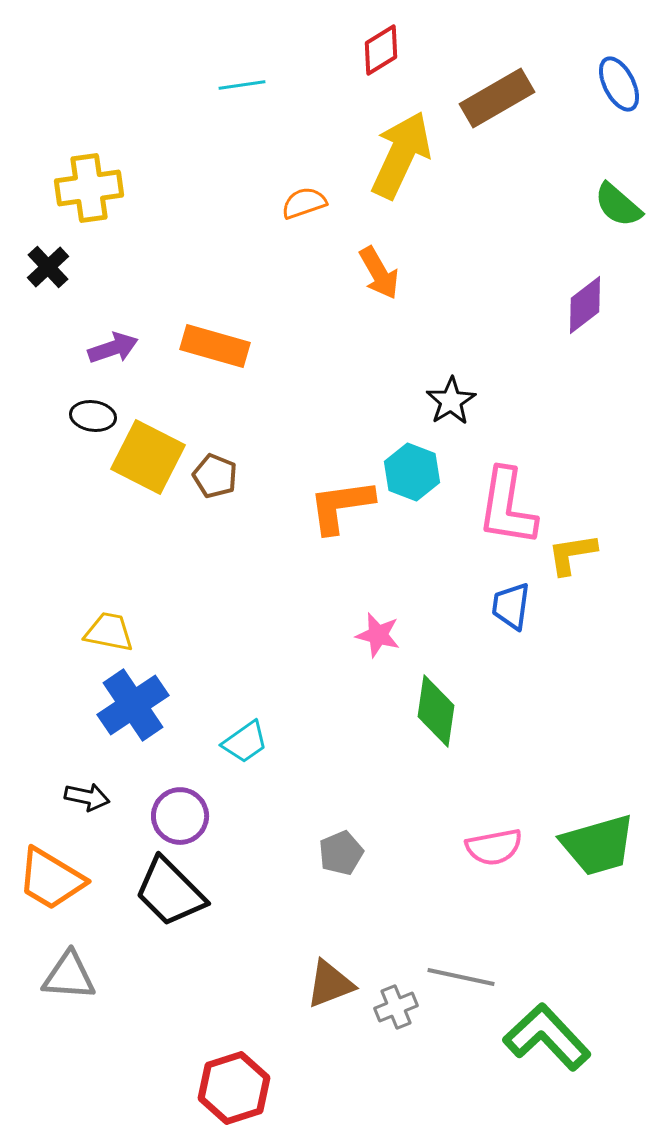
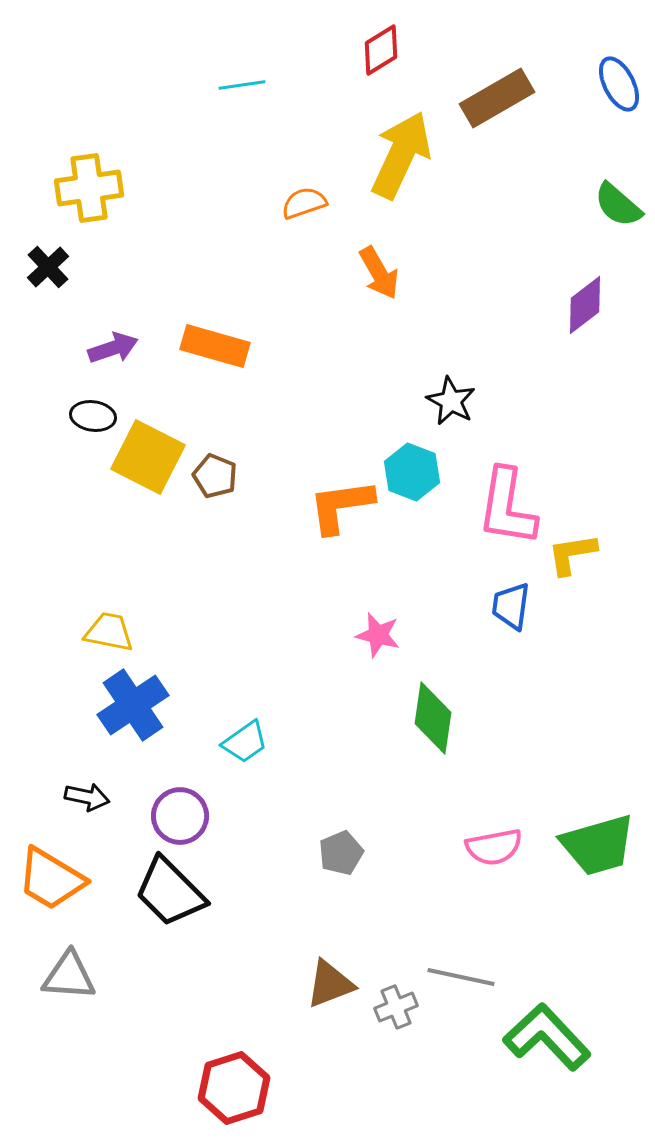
black star: rotated 12 degrees counterclockwise
green diamond: moved 3 px left, 7 px down
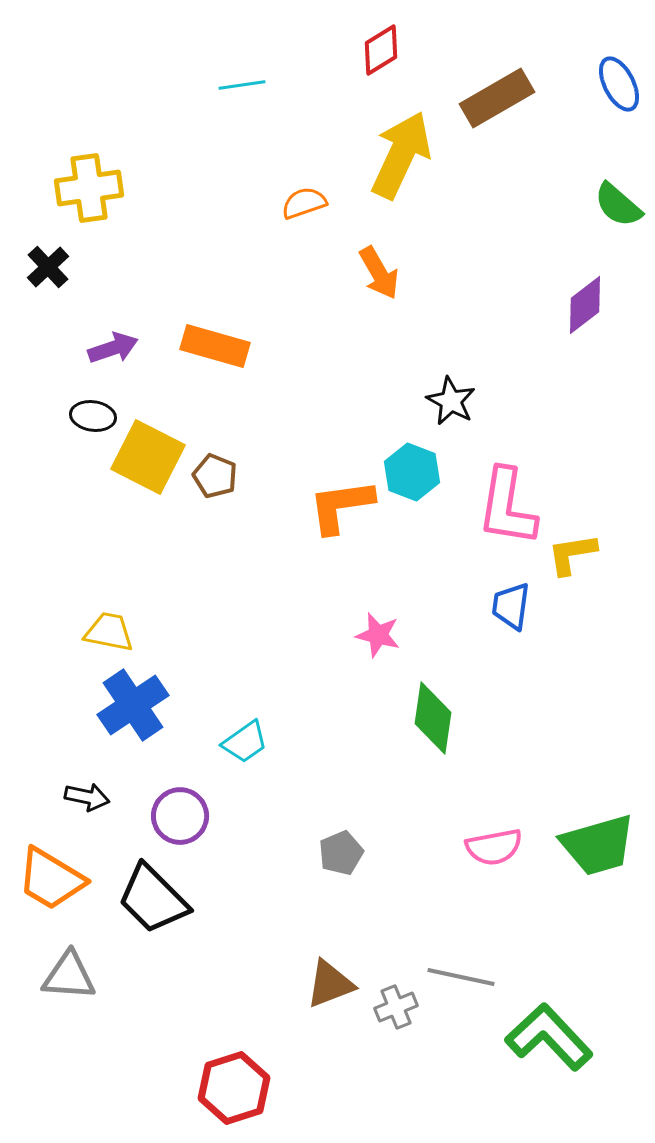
black trapezoid: moved 17 px left, 7 px down
green L-shape: moved 2 px right
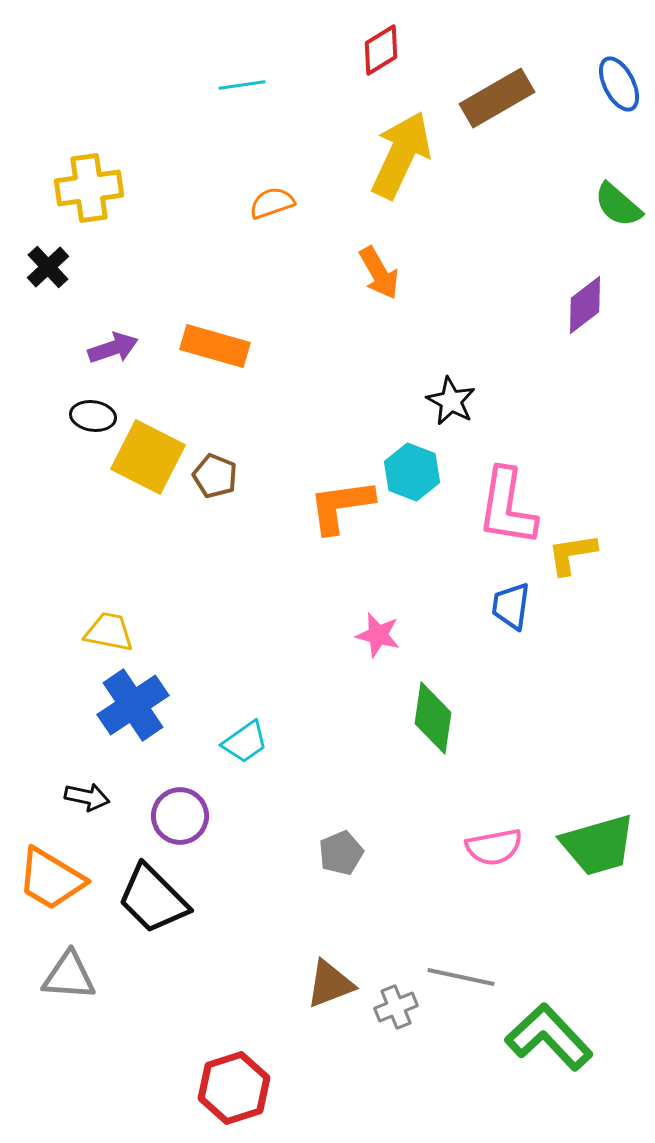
orange semicircle: moved 32 px left
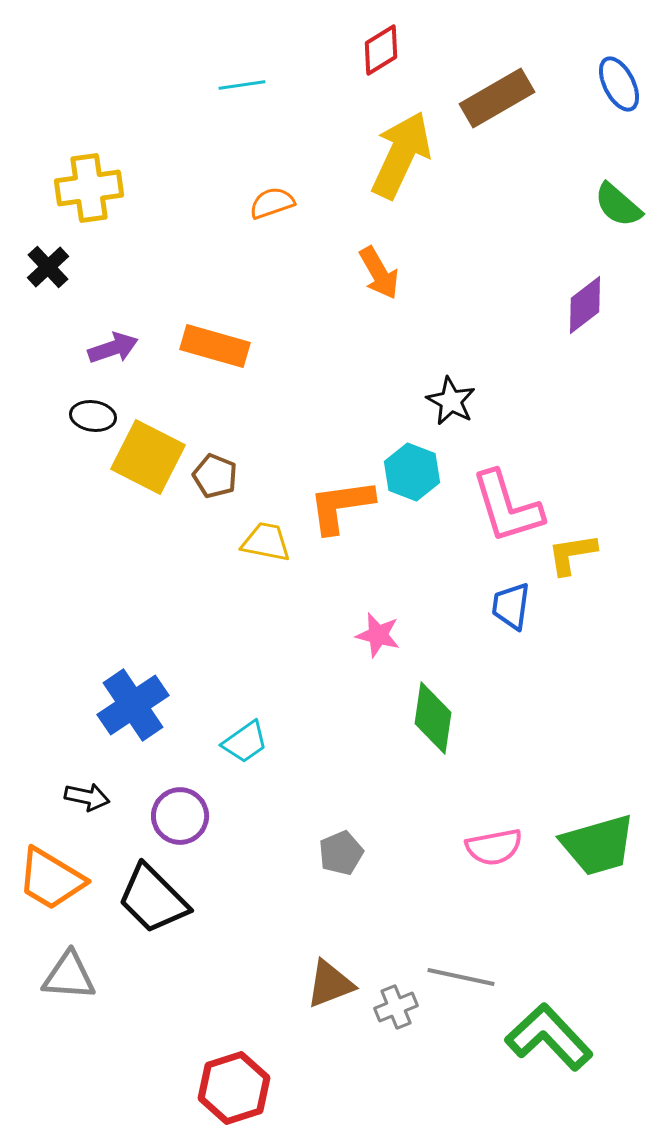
pink L-shape: rotated 26 degrees counterclockwise
yellow trapezoid: moved 157 px right, 90 px up
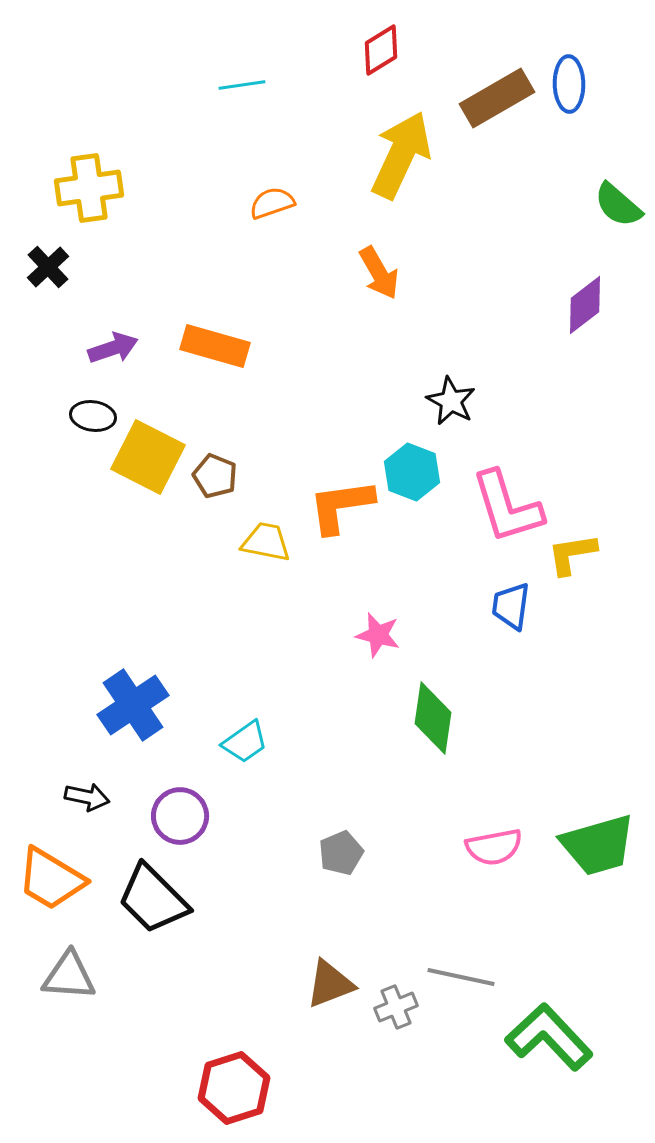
blue ellipse: moved 50 px left; rotated 26 degrees clockwise
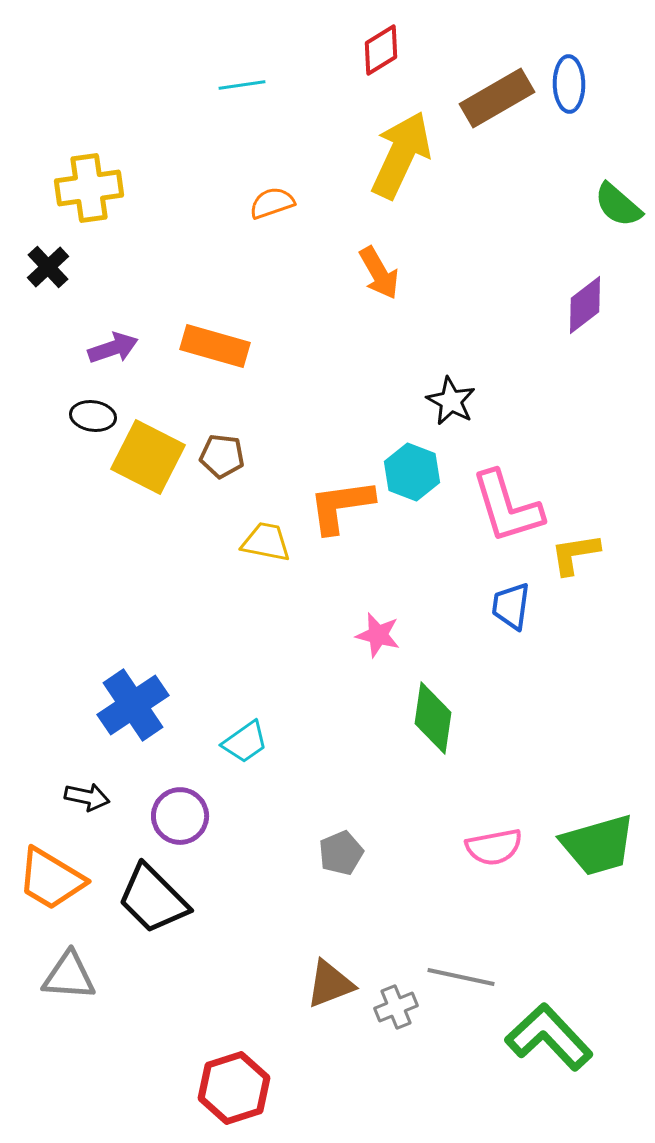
brown pentagon: moved 7 px right, 20 px up; rotated 15 degrees counterclockwise
yellow L-shape: moved 3 px right
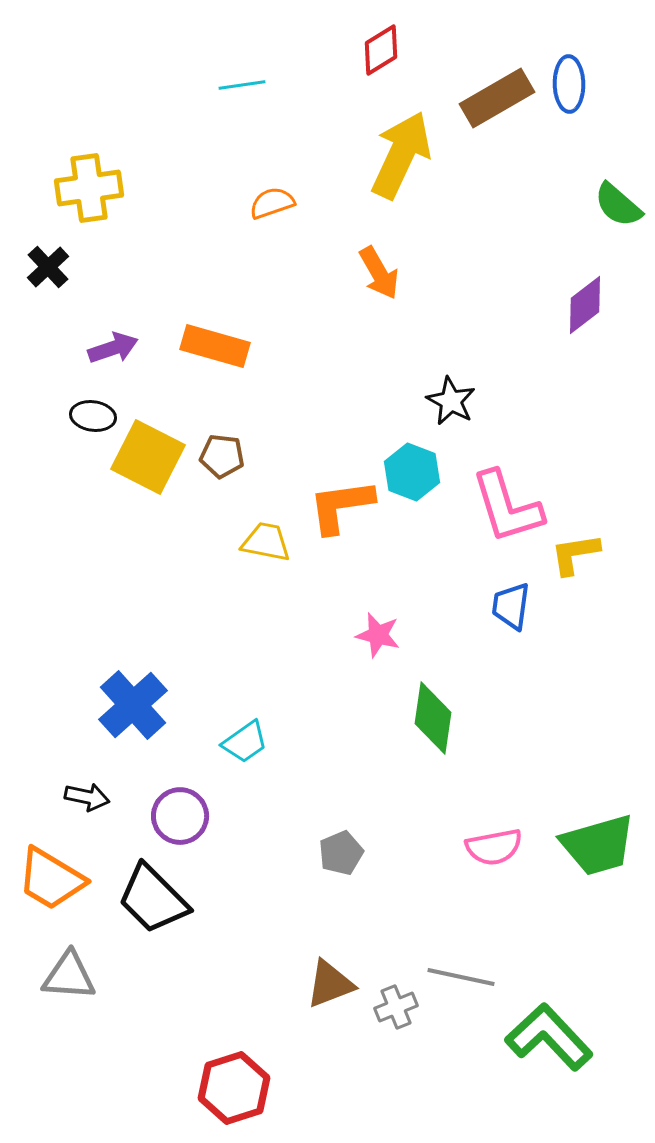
blue cross: rotated 8 degrees counterclockwise
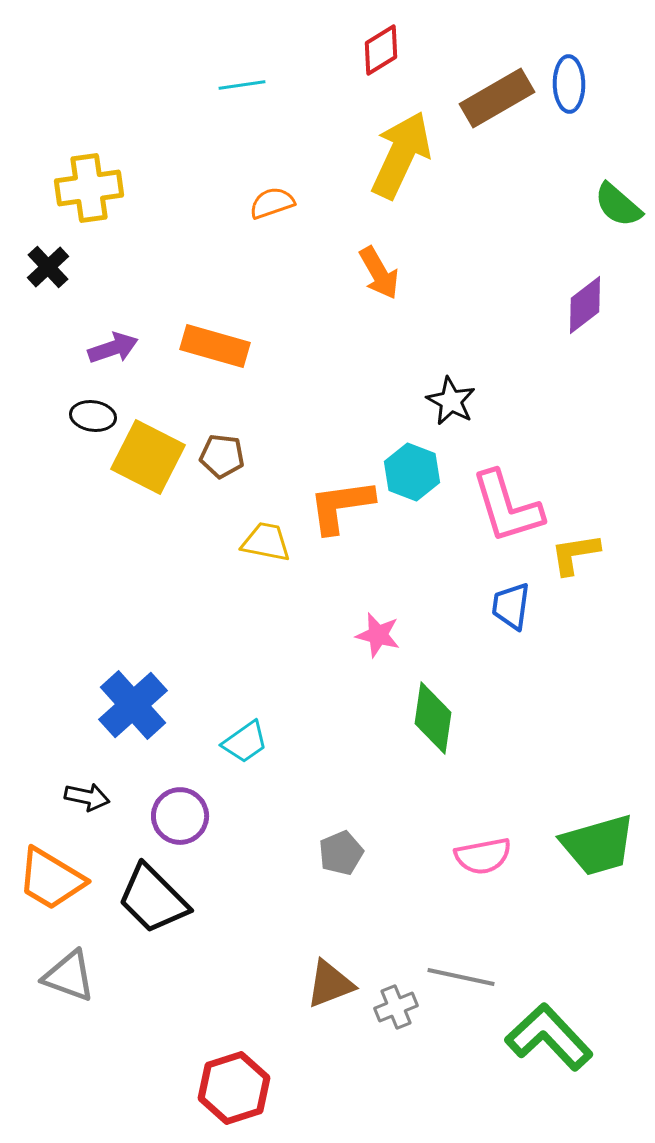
pink semicircle: moved 11 px left, 9 px down
gray triangle: rotated 16 degrees clockwise
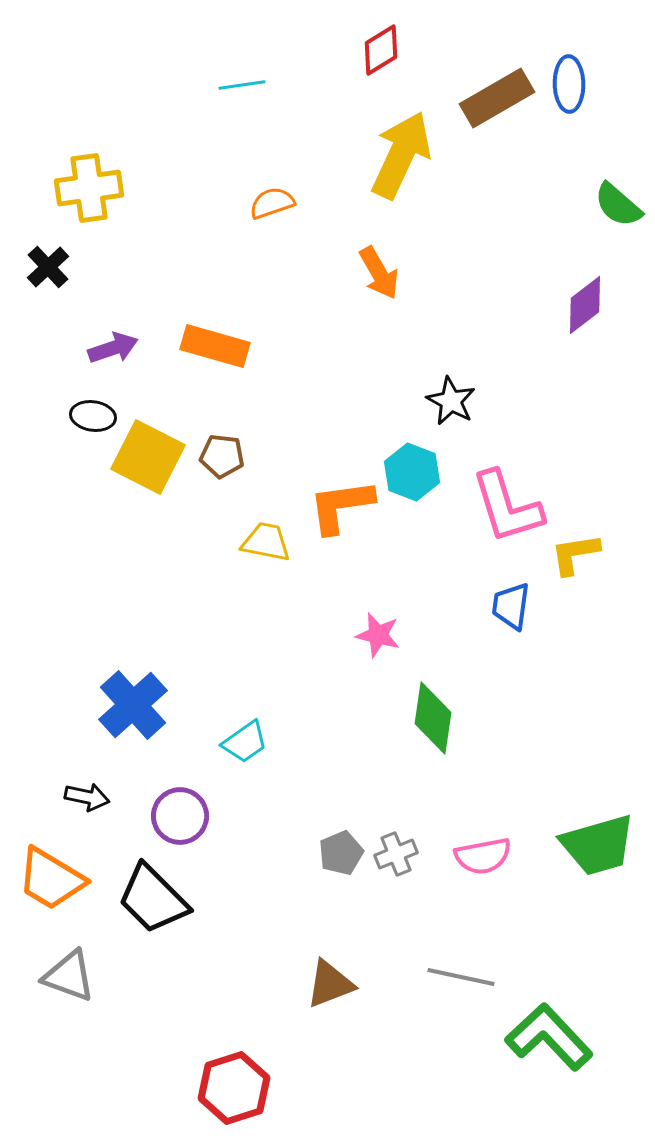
gray cross: moved 153 px up
